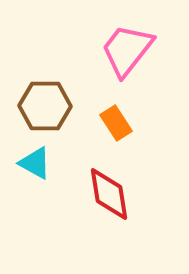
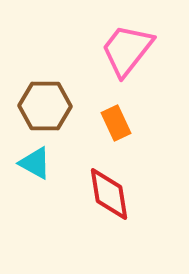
orange rectangle: rotated 8 degrees clockwise
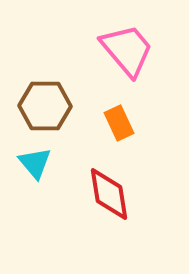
pink trapezoid: rotated 102 degrees clockwise
orange rectangle: moved 3 px right
cyan triangle: rotated 21 degrees clockwise
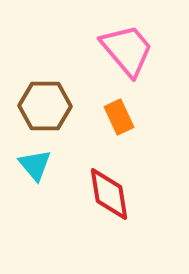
orange rectangle: moved 6 px up
cyan triangle: moved 2 px down
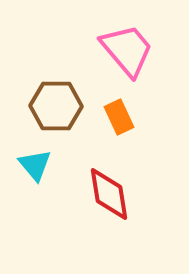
brown hexagon: moved 11 px right
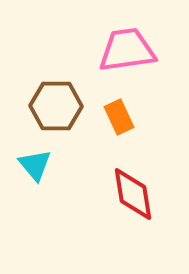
pink trapezoid: rotated 58 degrees counterclockwise
red diamond: moved 24 px right
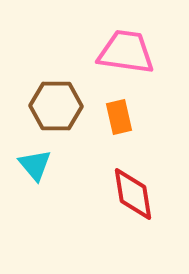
pink trapezoid: moved 1 px left, 2 px down; rotated 16 degrees clockwise
orange rectangle: rotated 12 degrees clockwise
